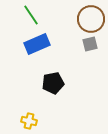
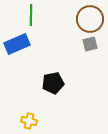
green line: rotated 35 degrees clockwise
brown circle: moved 1 px left
blue rectangle: moved 20 px left
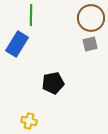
brown circle: moved 1 px right, 1 px up
blue rectangle: rotated 35 degrees counterclockwise
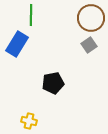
gray square: moved 1 px left, 1 px down; rotated 21 degrees counterclockwise
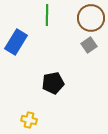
green line: moved 16 px right
blue rectangle: moved 1 px left, 2 px up
yellow cross: moved 1 px up
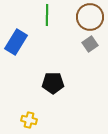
brown circle: moved 1 px left, 1 px up
gray square: moved 1 px right, 1 px up
black pentagon: rotated 10 degrees clockwise
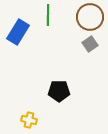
green line: moved 1 px right
blue rectangle: moved 2 px right, 10 px up
black pentagon: moved 6 px right, 8 px down
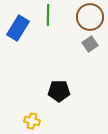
blue rectangle: moved 4 px up
yellow cross: moved 3 px right, 1 px down
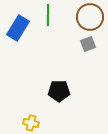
gray square: moved 2 px left; rotated 14 degrees clockwise
yellow cross: moved 1 px left, 2 px down
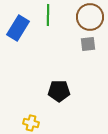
gray square: rotated 14 degrees clockwise
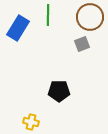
gray square: moved 6 px left; rotated 14 degrees counterclockwise
yellow cross: moved 1 px up
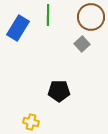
brown circle: moved 1 px right
gray square: rotated 21 degrees counterclockwise
